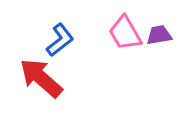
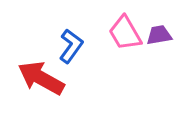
blue L-shape: moved 11 px right, 6 px down; rotated 16 degrees counterclockwise
red arrow: rotated 12 degrees counterclockwise
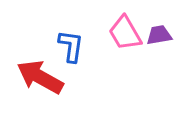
blue L-shape: rotated 28 degrees counterclockwise
red arrow: moved 1 px left, 1 px up
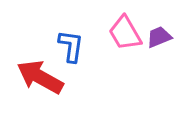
purple trapezoid: moved 2 px down; rotated 12 degrees counterclockwise
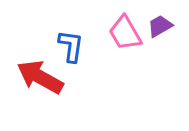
purple trapezoid: moved 1 px right, 11 px up; rotated 8 degrees counterclockwise
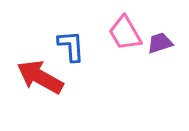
purple trapezoid: moved 17 px down; rotated 12 degrees clockwise
blue L-shape: rotated 12 degrees counterclockwise
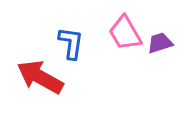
blue L-shape: moved 3 px up; rotated 12 degrees clockwise
